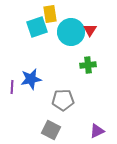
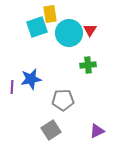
cyan circle: moved 2 px left, 1 px down
gray square: rotated 30 degrees clockwise
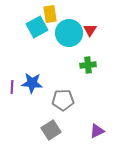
cyan square: rotated 10 degrees counterclockwise
blue star: moved 1 px right, 4 px down; rotated 15 degrees clockwise
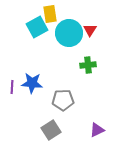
purple triangle: moved 1 px up
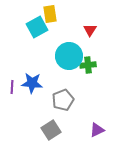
cyan circle: moved 23 px down
gray pentagon: rotated 20 degrees counterclockwise
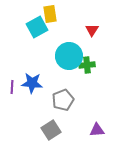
red triangle: moved 2 px right
green cross: moved 1 px left
purple triangle: rotated 21 degrees clockwise
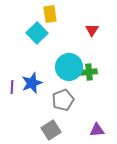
cyan square: moved 6 px down; rotated 15 degrees counterclockwise
cyan circle: moved 11 px down
green cross: moved 2 px right, 7 px down
blue star: rotated 25 degrees counterclockwise
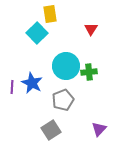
red triangle: moved 1 px left, 1 px up
cyan circle: moved 3 px left, 1 px up
blue star: rotated 25 degrees counterclockwise
purple triangle: moved 2 px right, 1 px up; rotated 42 degrees counterclockwise
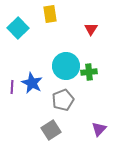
cyan square: moved 19 px left, 5 px up
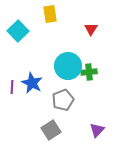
cyan square: moved 3 px down
cyan circle: moved 2 px right
purple triangle: moved 2 px left, 1 px down
